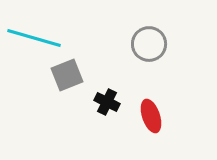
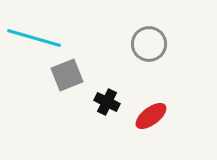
red ellipse: rotated 72 degrees clockwise
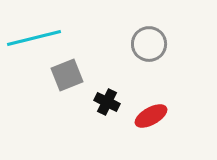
cyan line: rotated 30 degrees counterclockwise
red ellipse: rotated 8 degrees clockwise
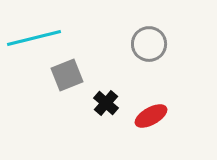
black cross: moved 1 px left, 1 px down; rotated 15 degrees clockwise
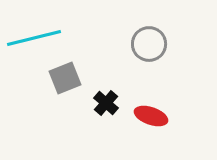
gray square: moved 2 px left, 3 px down
red ellipse: rotated 48 degrees clockwise
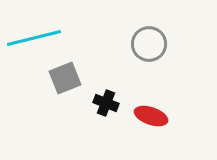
black cross: rotated 20 degrees counterclockwise
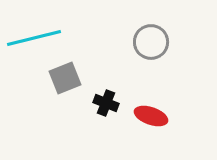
gray circle: moved 2 px right, 2 px up
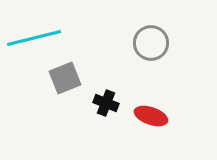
gray circle: moved 1 px down
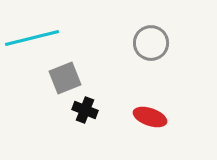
cyan line: moved 2 px left
black cross: moved 21 px left, 7 px down
red ellipse: moved 1 px left, 1 px down
